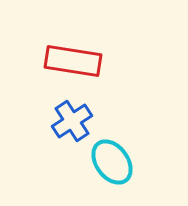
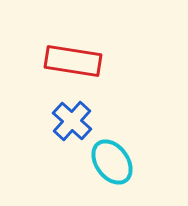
blue cross: rotated 15 degrees counterclockwise
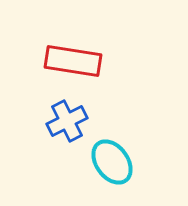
blue cross: moved 5 px left; rotated 21 degrees clockwise
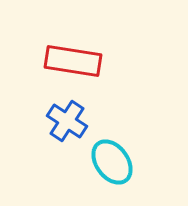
blue cross: rotated 30 degrees counterclockwise
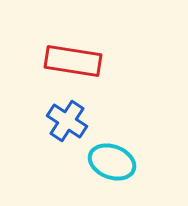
cyan ellipse: rotated 33 degrees counterclockwise
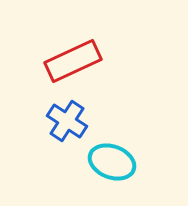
red rectangle: rotated 34 degrees counterclockwise
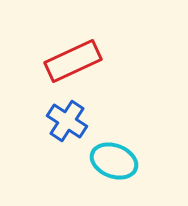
cyan ellipse: moved 2 px right, 1 px up
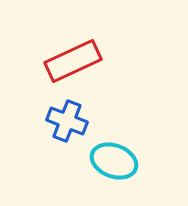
blue cross: rotated 12 degrees counterclockwise
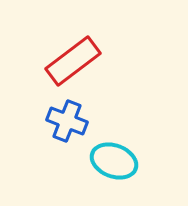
red rectangle: rotated 12 degrees counterclockwise
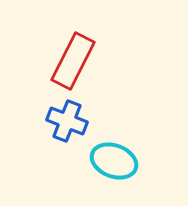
red rectangle: rotated 26 degrees counterclockwise
